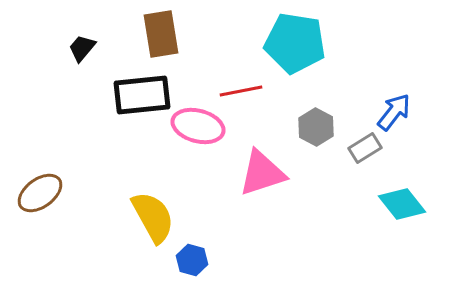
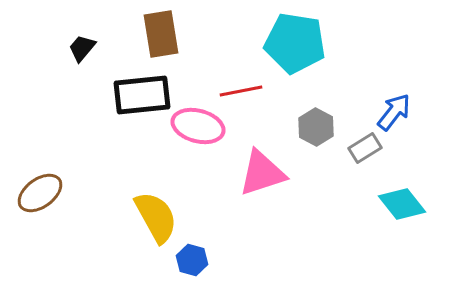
yellow semicircle: moved 3 px right
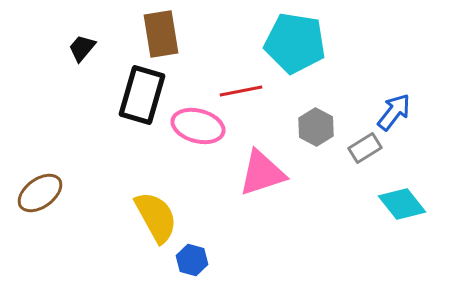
black rectangle: rotated 68 degrees counterclockwise
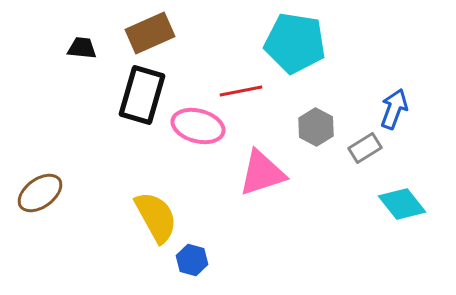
brown rectangle: moved 11 px left, 1 px up; rotated 75 degrees clockwise
black trapezoid: rotated 56 degrees clockwise
blue arrow: moved 3 px up; rotated 18 degrees counterclockwise
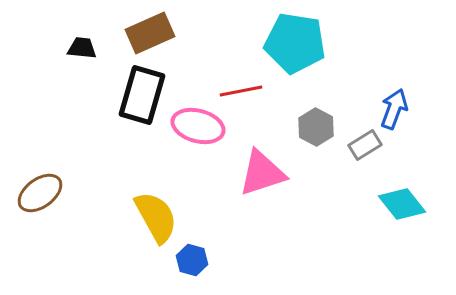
gray rectangle: moved 3 px up
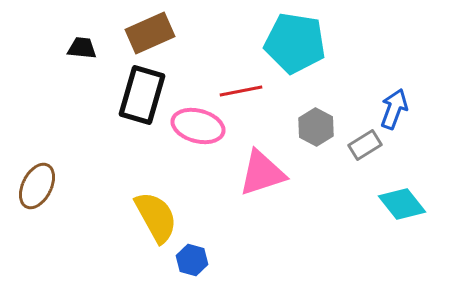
brown ellipse: moved 3 px left, 7 px up; rotated 27 degrees counterclockwise
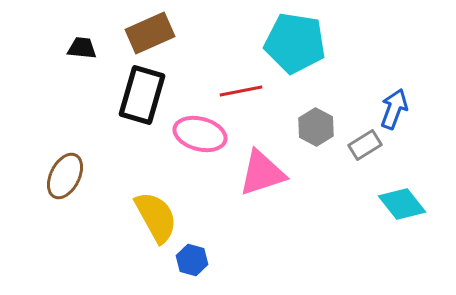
pink ellipse: moved 2 px right, 8 px down
brown ellipse: moved 28 px right, 10 px up
